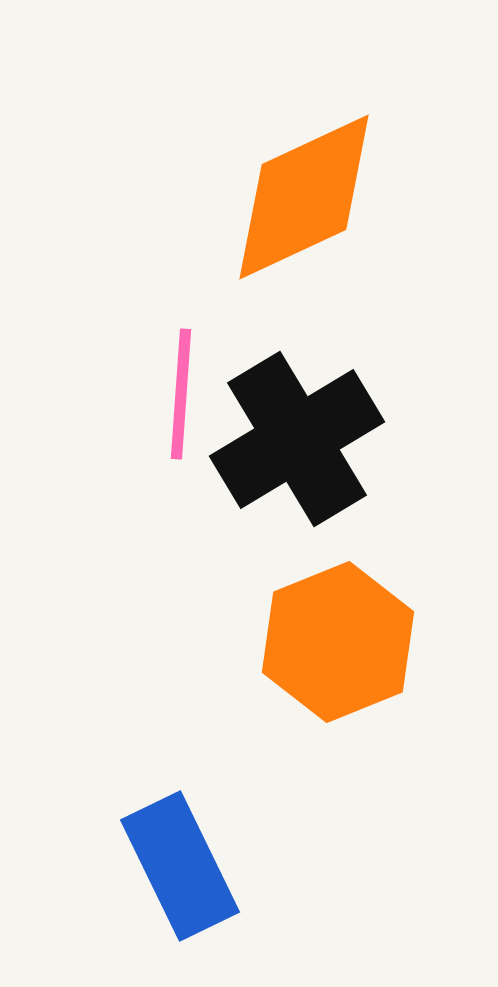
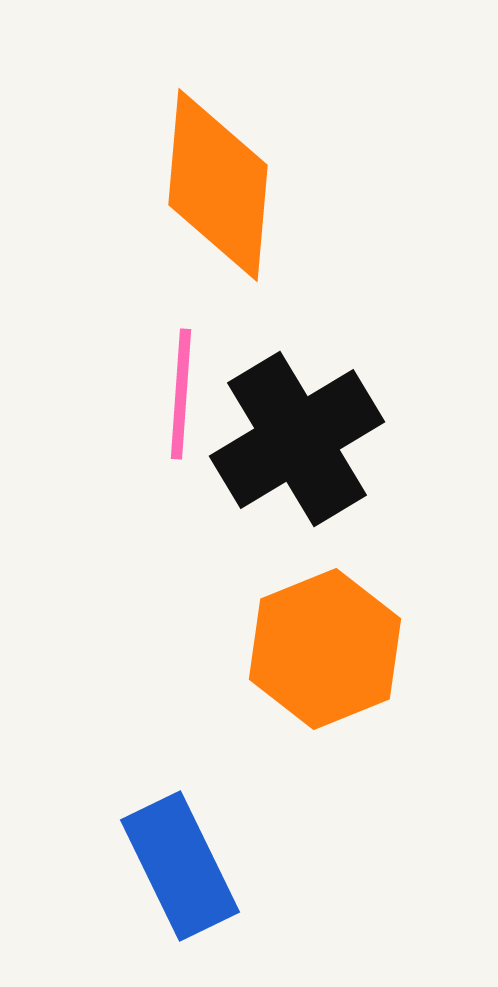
orange diamond: moved 86 px left, 12 px up; rotated 60 degrees counterclockwise
orange hexagon: moved 13 px left, 7 px down
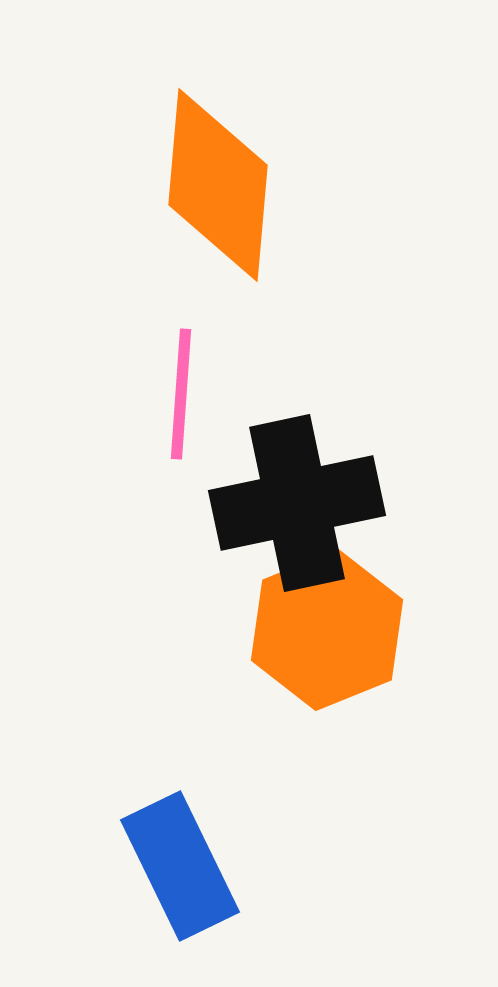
black cross: moved 64 px down; rotated 19 degrees clockwise
orange hexagon: moved 2 px right, 19 px up
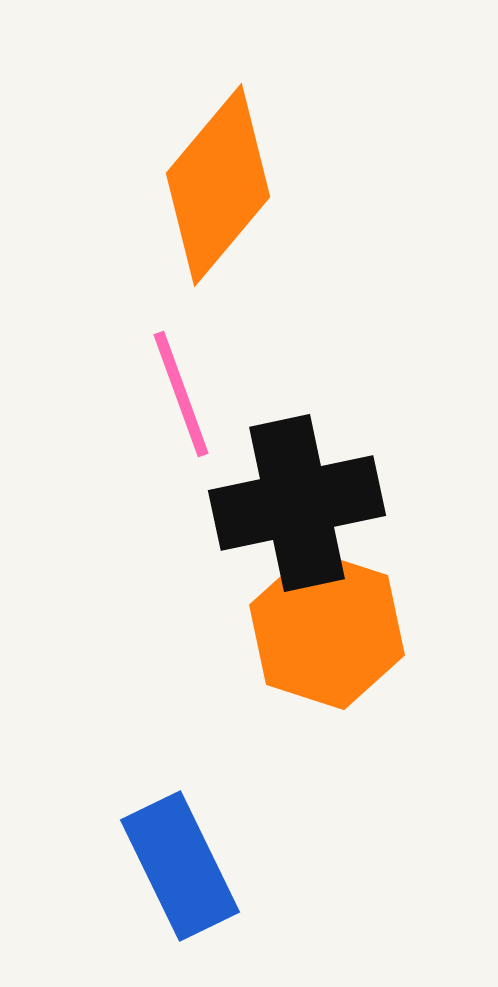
orange diamond: rotated 35 degrees clockwise
pink line: rotated 24 degrees counterclockwise
orange hexagon: rotated 20 degrees counterclockwise
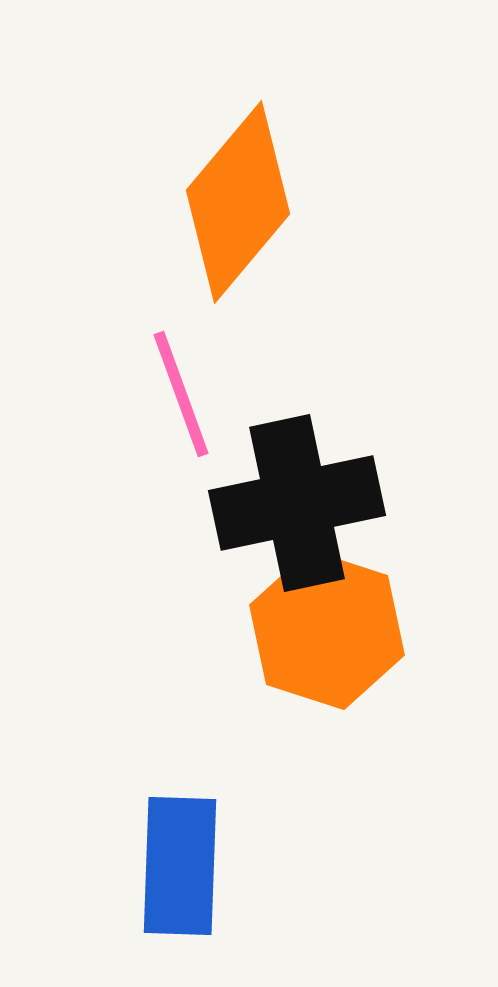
orange diamond: moved 20 px right, 17 px down
blue rectangle: rotated 28 degrees clockwise
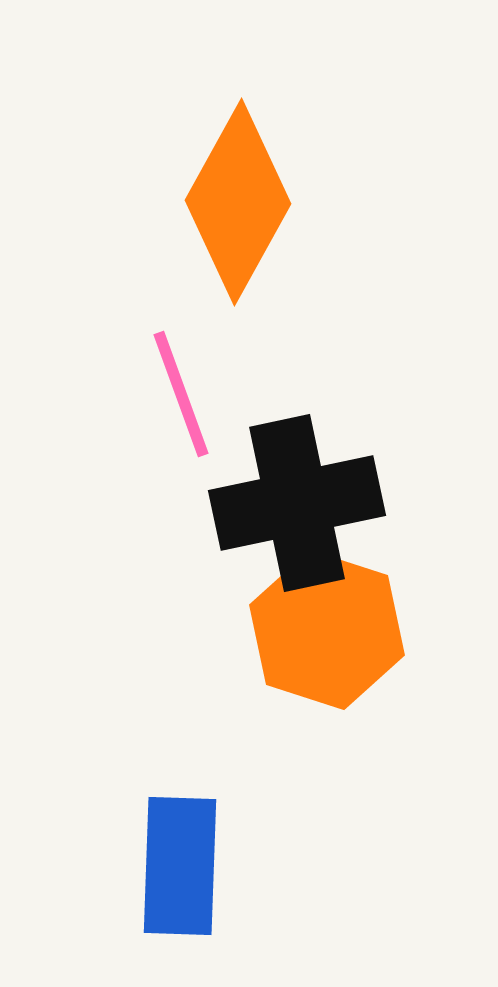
orange diamond: rotated 11 degrees counterclockwise
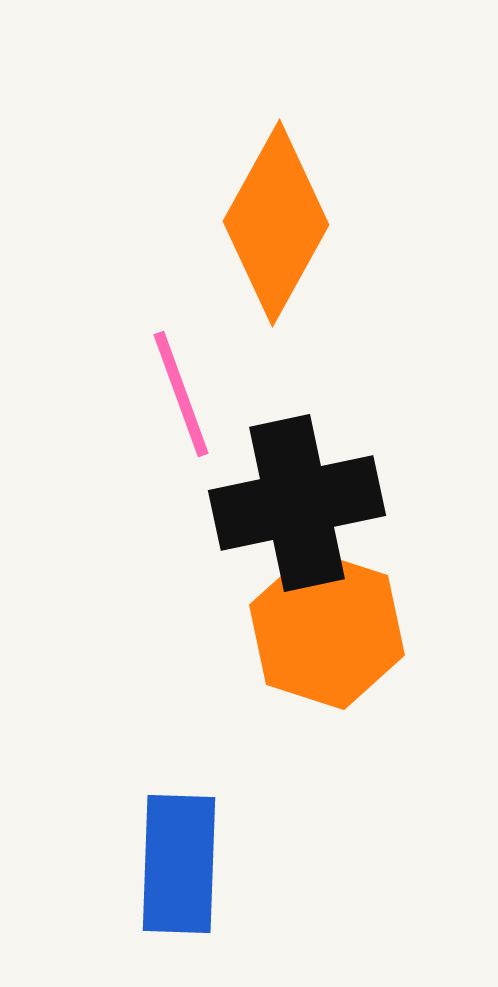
orange diamond: moved 38 px right, 21 px down
blue rectangle: moved 1 px left, 2 px up
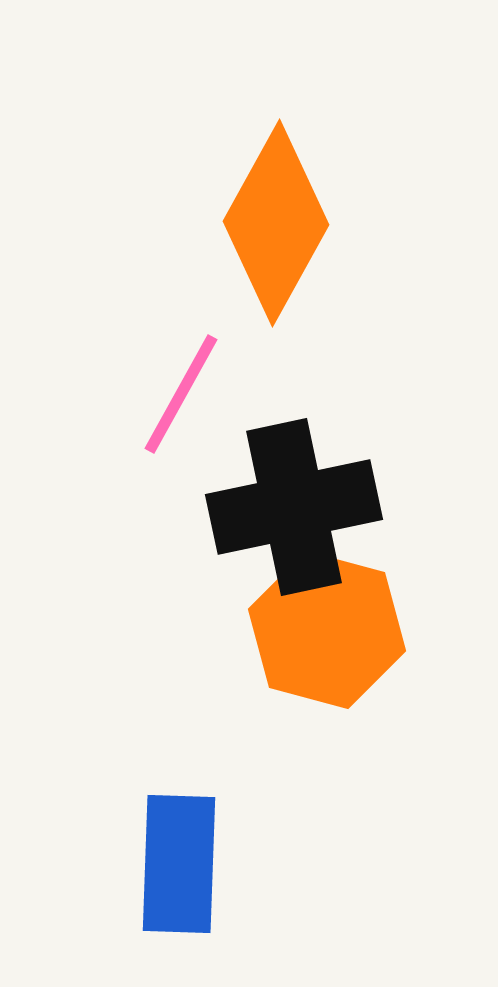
pink line: rotated 49 degrees clockwise
black cross: moved 3 px left, 4 px down
orange hexagon: rotated 3 degrees counterclockwise
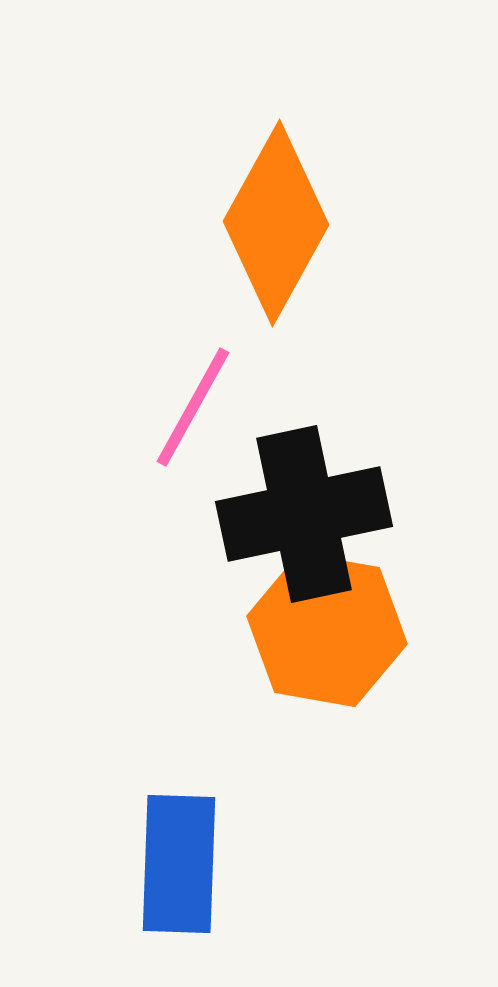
pink line: moved 12 px right, 13 px down
black cross: moved 10 px right, 7 px down
orange hexagon: rotated 5 degrees counterclockwise
